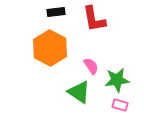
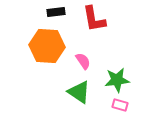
orange hexagon: moved 3 px left, 2 px up; rotated 24 degrees counterclockwise
pink semicircle: moved 8 px left, 5 px up
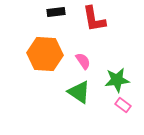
orange hexagon: moved 2 px left, 8 px down
pink rectangle: moved 3 px right; rotated 21 degrees clockwise
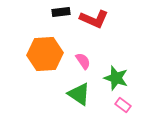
black rectangle: moved 5 px right
red L-shape: rotated 56 degrees counterclockwise
orange hexagon: rotated 8 degrees counterclockwise
green star: moved 1 px left, 2 px up; rotated 25 degrees clockwise
green triangle: moved 2 px down
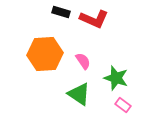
black rectangle: rotated 24 degrees clockwise
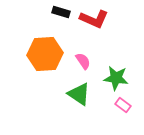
green star: rotated 10 degrees counterclockwise
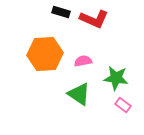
pink semicircle: rotated 66 degrees counterclockwise
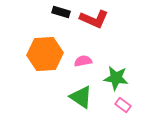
green triangle: moved 2 px right, 3 px down
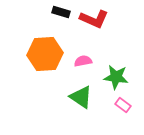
green star: moved 1 px up
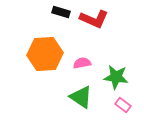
pink semicircle: moved 1 px left, 2 px down
